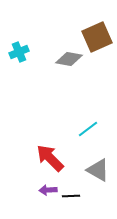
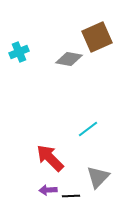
gray triangle: moved 7 px down; rotated 45 degrees clockwise
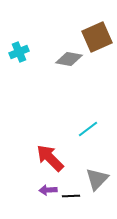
gray triangle: moved 1 px left, 2 px down
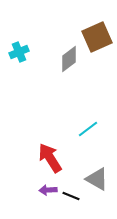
gray diamond: rotated 48 degrees counterclockwise
red arrow: rotated 12 degrees clockwise
gray triangle: rotated 45 degrees counterclockwise
black line: rotated 24 degrees clockwise
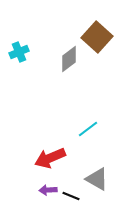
brown square: rotated 24 degrees counterclockwise
red arrow: rotated 80 degrees counterclockwise
